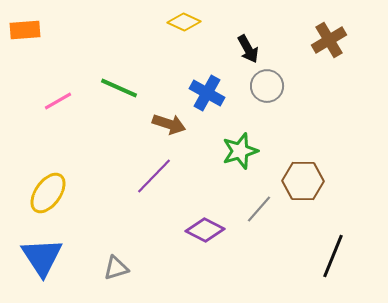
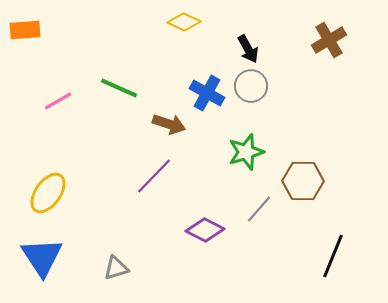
gray circle: moved 16 px left
green star: moved 6 px right, 1 px down
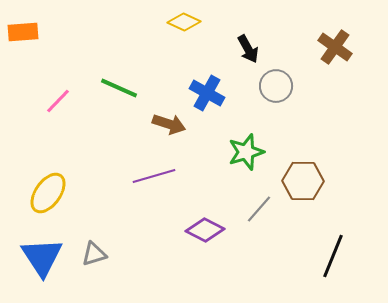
orange rectangle: moved 2 px left, 2 px down
brown cross: moved 6 px right, 7 px down; rotated 24 degrees counterclockwise
gray circle: moved 25 px right
pink line: rotated 16 degrees counterclockwise
purple line: rotated 30 degrees clockwise
gray triangle: moved 22 px left, 14 px up
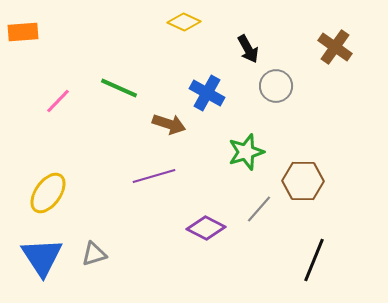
purple diamond: moved 1 px right, 2 px up
black line: moved 19 px left, 4 px down
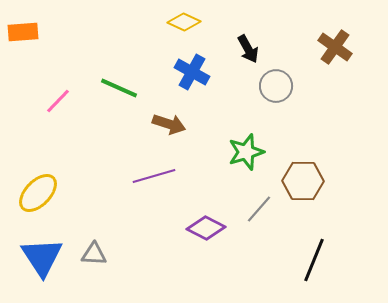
blue cross: moved 15 px left, 21 px up
yellow ellipse: moved 10 px left; rotated 9 degrees clockwise
gray triangle: rotated 20 degrees clockwise
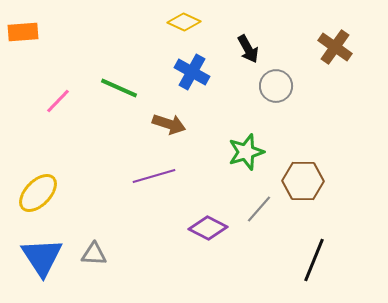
purple diamond: moved 2 px right
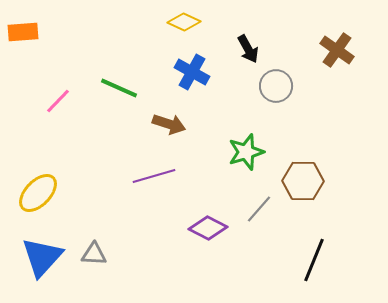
brown cross: moved 2 px right, 3 px down
blue triangle: rotated 15 degrees clockwise
